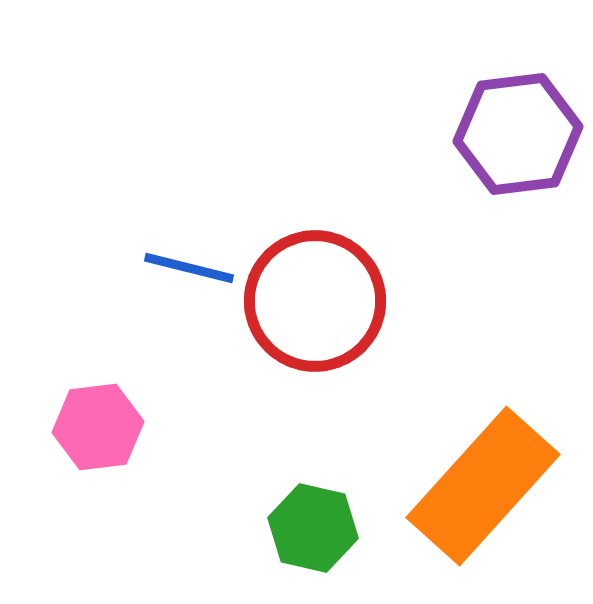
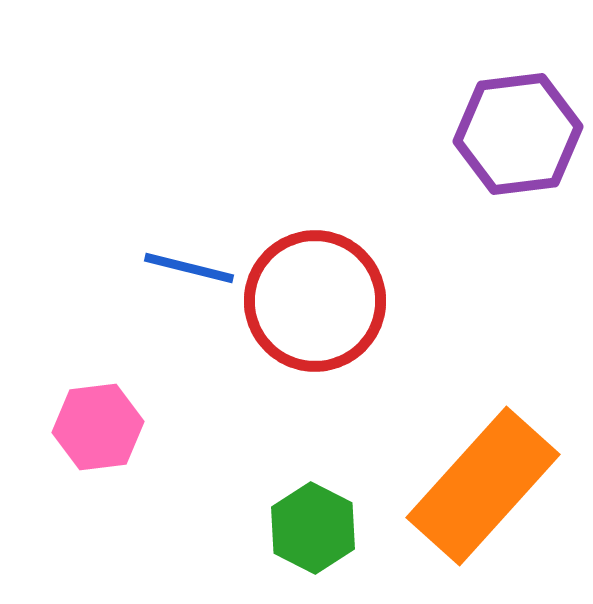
green hexagon: rotated 14 degrees clockwise
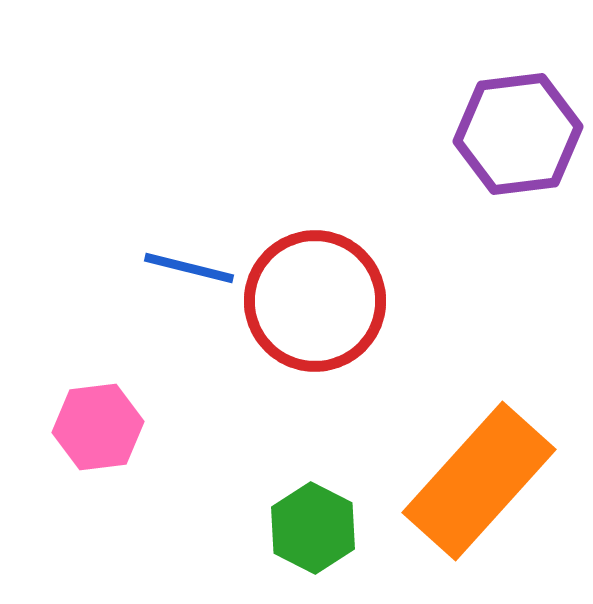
orange rectangle: moved 4 px left, 5 px up
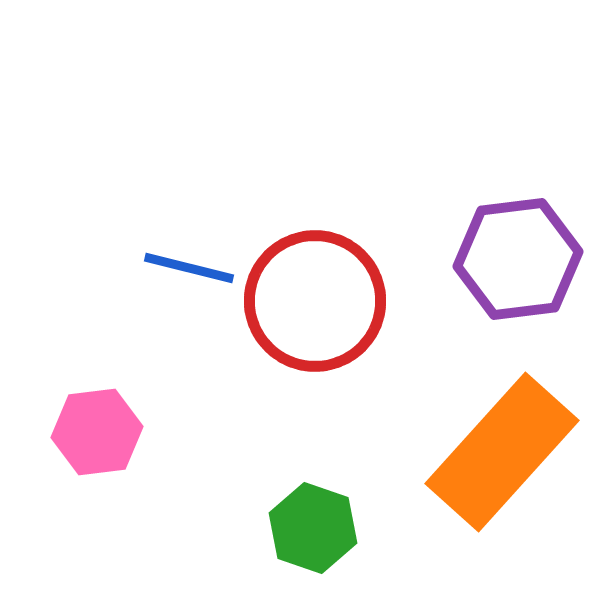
purple hexagon: moved 125 px down
pink hexagon: moved 1 px left, 5 px down
orange rectangle: moved 23 px right, 29 px up
green hexagon: rotated 8 degrees counterclockwise
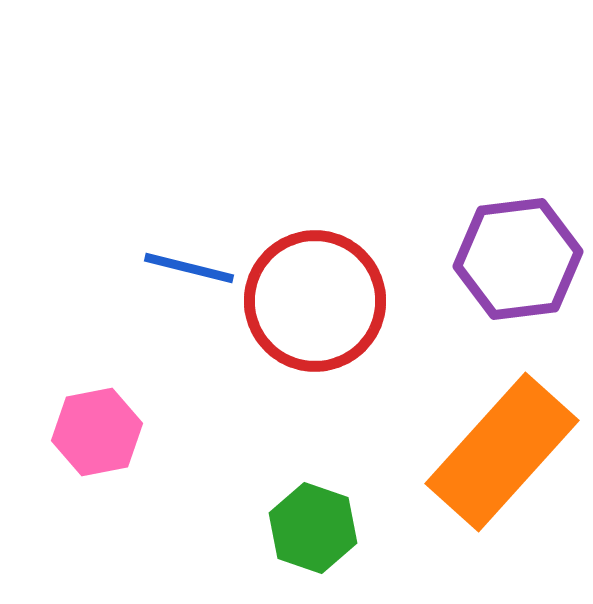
pink hexagon: rotated 4 degrees counterclockwise
